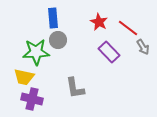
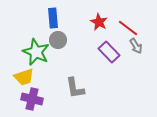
gray arrow: moved 7 px left, 1 px up
green star: rotated 28 degrees clockwise
yellow trapezoid: rotated 30 degrees counterclockwise
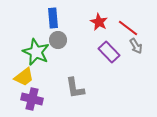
yellow trapezoid: rotated 20 degrees counterclockwise
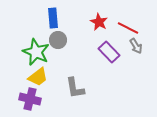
red line: rotated 10 degrees counterclockwise
yellow trapezoid: moved 14 px right
purple cross: moved 2 px left
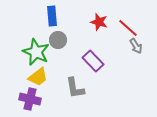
blue rectangle: moved 1 px left, 2 px up
red star: rotated 12 degrees counterclockwise
red line: rotated 15 degrees clockwise
purple rectangle: moved 16 px left, 9 px down
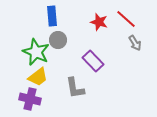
red line: moved 2 px left, 9 px up
gray arrow: moved 1 px left, 3 px up
